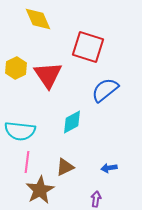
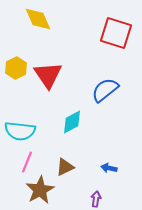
red square: moved 28 px right, 14 px up
pink line: rotated 15 degrees clockwise
blue arrow: rotated 21 degrees clockwise
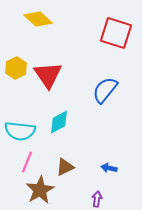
yellow diamond: rotated 24 degrees counterclockwise
blue semicircle: rotated 12 degrees counterclockwise
cyan diamond: moved 13 px left
purple arrow: moved 1 px right
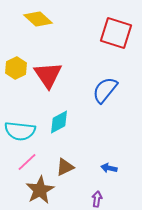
pink line: rotated 25 degrees clockwise
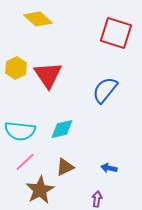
cyan diamond: moved 3 px right, 7 px down; rotated 15 degrees clockwise
pink line: moved 2 px left
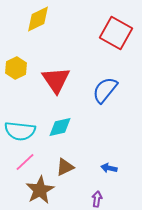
yellow diamond: rotated 68 degrees counterclockwise
red square: rotated 12 degrees clockwise
red triangle: moved 8 px right, 5 px down
cyan diamond: moved 2 px left, 2 px up
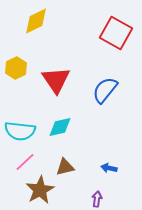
yellow diamond: moved 2 px left, 2 px down
brown triangle: rotated 12 degrees clockwise
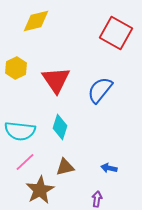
yellow diamond: rotated 12 degrees clockwise
blue semicircle: moved 5 px left
cyan diamond: rotated 60 degrees counterclockwise
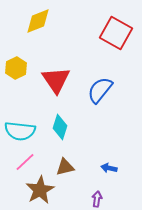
yellow diamond: moved 2 px right; rotated 8 degrees counterclockwise
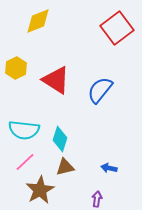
red square: moved 1 px right, 5 px up; rotated 24 degrees clockwise
red triangle: rotated 24 degrees counterclockwise
cyan diamond: moved 12 px down
cyan semicircle: moved 4 px right, 1 px up
